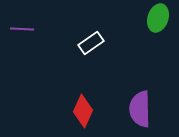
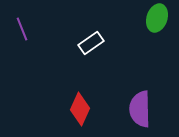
green ellipse: moved 1 px left
purple line: rotated 65 degrees clockwise
red diamond: moved 3 px left, 2 px up
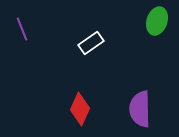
green ellipse: moved 3 px down
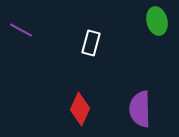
green ellipse: rotated 32 degrees counterclockwise
purple line: moved 1 px left, 1 px down; rotated 40 degrees counterclockwise
white rectangle: rotated 40 degrees counterclockwise
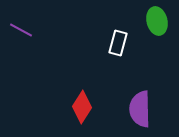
white rectangle: moved 27 px right
red diamond: moved 2 px right, 2 px up; rotated 8 degrees clockwise
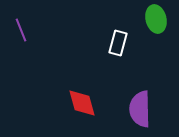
green ellipse: moved 1 px left, 2 px up
purple line: rotated 40 degrees clockwise
red diamond: moved 4 px up; rotated 48 degrees counterclockwise
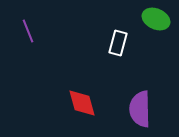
green ellipse: rotated 52 degrees counterclockwise
purple line: moved 7 px right, 1 px down
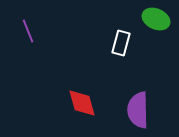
white rectangle: moved 3 px right
purple semicircle: moved 2 px left, 1 px down
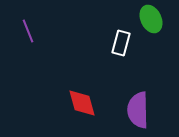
green ellipse: moved 5 px left; rotated 40 degrees clockwise
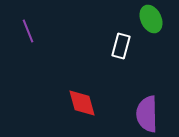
white rectangle: moved 3 px down
purple semicircle: moved 9 px right, 4 px down
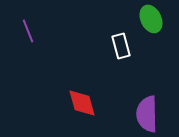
white rectangle: rotated 30 degrees counterclockwise
